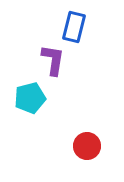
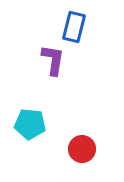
cyan pentagon: moved 26 px down; rotated 20 degrees clockwise
red circle: moved 5 px left, 3 px down
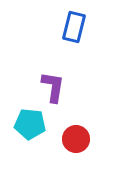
purple L-shape: moved 27 px down
red circle: moved 6 px left, 10 px up
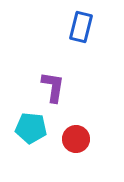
blue rectangle: moved 7 px right
cyan pentagon: moved 1 px right, 4 px down
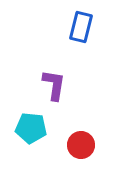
purple L-shape: moved 1 px right, 2 px up
red circle: moved 5 px right, 6 px down
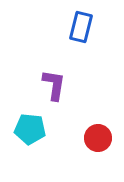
cyan pentagon: moved 1 px left, 1 px down
red circle: moved 17 px right, 7 px up
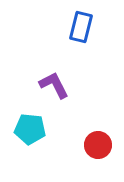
purple L-shape: rotated 36 degrees counterclockwise
red circle: moved 7 px down
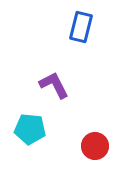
red circle: moved 3 px left, 1 px down
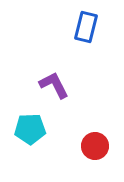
blue rectangle: moved 5 px right
cyan pentagon: rotated 8 degrees counterclockwise
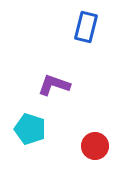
purple L-shape: rotated 44 degrees counterclockwise
cyan pentagon: rotated 20 degrees clockwise
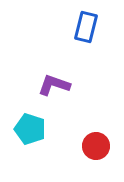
red circle: moved 1 px right
